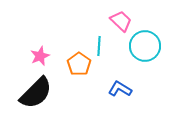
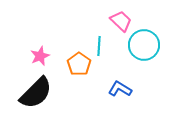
cyan circle: moved 1 px left, 1 px up
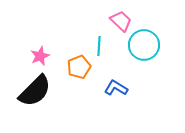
orange pentagon: moved 3 px down; rotated 15 degrees clockwise
blue L-shape: moved 4 px left, 1 px up
black semicircle: moved 1 px left, 2 px up
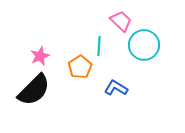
orange pentagon: moved 1 px right; rotated 10 degrees counterclockwise
black semicircle: moved 1 px left, 1 px up
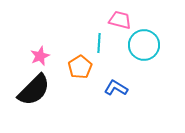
pink trapezoid: moved 1 px left, 1 px up; rotated 30 degrees counterclockwise
cyan line: moved 3 px up
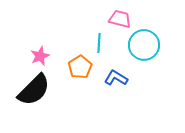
pink trapezoid: moved 1 px up
blue L-shape: moved 10 px up
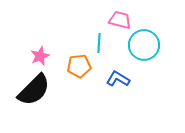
pink trapezoid: moved 1 px down
orange pentagon: moved 1 px left, 1 px up; rotated 25 degrees clockwise
blue L-shape: moved 2 px right, 1 px down
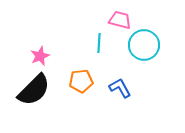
orange pentagon: moved 2 px right, 15 px down
blue L-shape: moved 2 px right, 9 px down; rotated 30 degrees clockwise
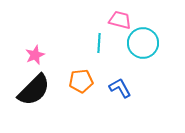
cyan circle: moved 1 px left, 2 px up
pink star: moved 5 px left, 1 px up
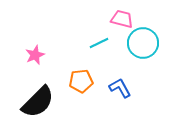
pink trapezoid: moved 2 px right, 1 px up
cyan line: rotated 60 degrees clockwise
black semicircle: moved 4 px right, 12 px down
